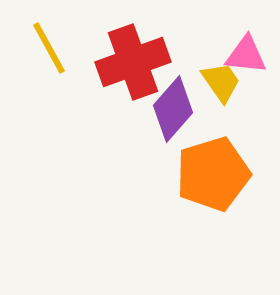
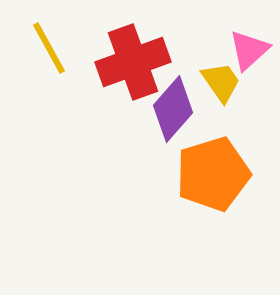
pink triangle: moved 3 px right, 5 px up; rotated 48 degrees counterclockwise
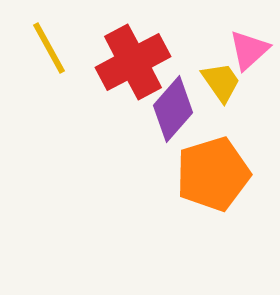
red cross: rotated 8 degrees counterclockwise
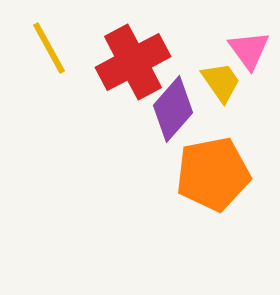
pink triangle: rotated 24 degrees counterclockwise
orange pentagon: rotated 6 degrees clockwise
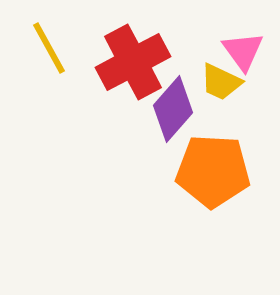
pink triangle: moved 6 px left, 1 px down
yellow trapezoid: rotated 150 degrees clockwise
orange pentagon: moved 3 px up; rotated 14 degrees clockwise
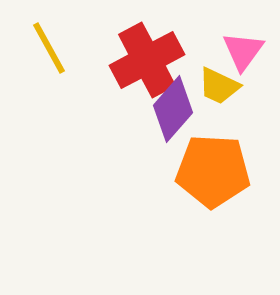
pink triangle: rotated 12 degrees clockwise
red cross: moved 14 px right, 2 px up
yellow trapezoid: moved 2 px left, 4 px down
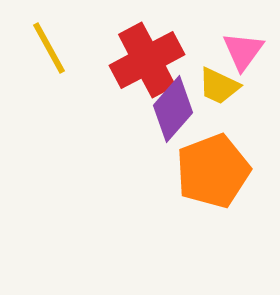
orange pentagon: rotated 24 degrees counterclockwise
